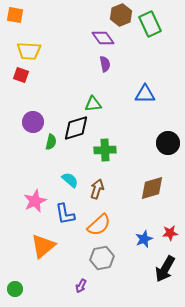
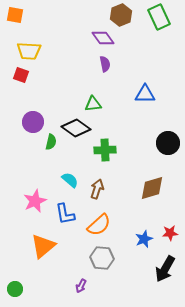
green rectangle: moved 9 px right, 7 px up
black diamond: rotated 52 degrees clockwise
gray hexagon: rotated 15 degrees clockwise
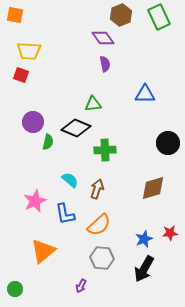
black diamond: rotated 12 degrees counterclockwise
green semicircle: moved 3 px left
brown diamond: moved 1 px right
orange triangle: moved 5 px down
black arrow: moved 21 px left
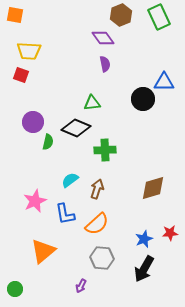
blue triangle: moved 19 px right, 12 px up
green triangle: moved 1 px left, 1 px up
black circle: moved 25 px left, 44 px up
cyan semicircle: rotated 78 degrees counterclockwise
orange semicircle: moved 2 px left, 1 px up
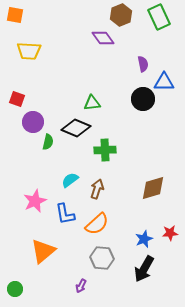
purple semicircle: moved 38 px right
red square: moved 4 px left, 24 px down
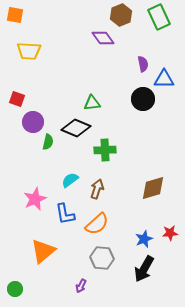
blue triangle: moved 3 px up
pink star: moved 2 px up
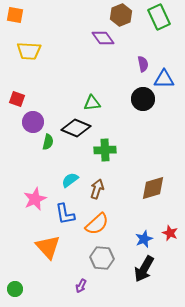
red star: rotated 28 degrees clockwise
orange triangle: moved 5 px right, 4 px up; rotated 32 degrees counterclockwise
